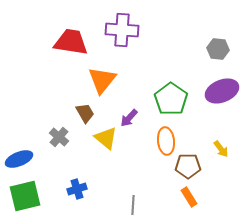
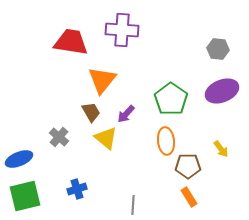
brown trapezoid: moved 6 px right, 1 px up
purple arrow: moved 3 px left, 4 px up
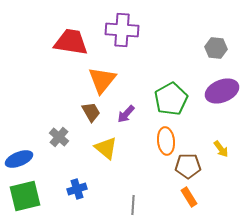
gray hexagon: moved 2 px left, 1 px up
green pentagon: rotated 8 degrees clockwise
yellow triangle: moved 10 px down
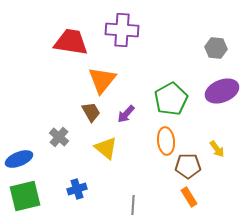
yellow arrow: moved 4 px left
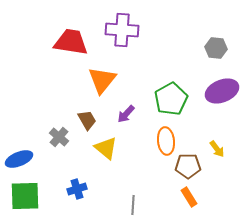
brown trapezoid: moved 4 px left, 8 px down
green square: rotated 12 degrees clockwise
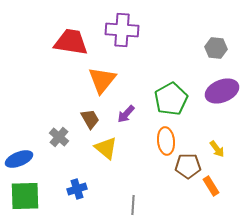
brown trapezoid: moved 3 px right, 1 px up
orange rectangle: moved 22 px right, 11 px up
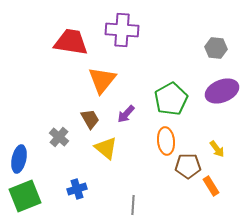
blue ellipse: rotated 56 degrees counterclockwise
green square: rotated 20 degrees counterclockwise
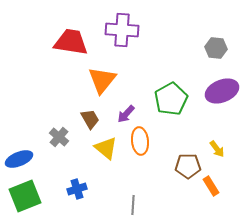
orange ellipse: moved 26 px left
blue ellipse: rotated 56 degrees clockwise
